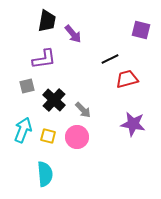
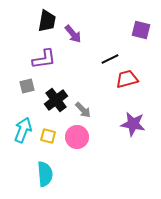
black cross: moved 2 px right; rotated 10 degrees clockwise
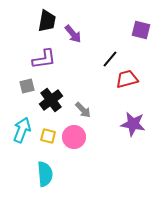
black line: rotated 24 degrees counterclockwise
black cross: moved 5 px left
cyan arrow: moved 1 px left
pink circle: moved 3 px left
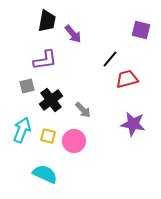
purple L-shape: moved 1 px right, 1 px down
pink circle: moved 4 px down
cyan semicircle: rotated 60 degrees counterclockwise
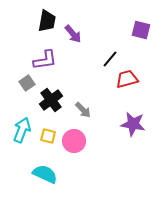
gray square: moved 3 px up; rotated 21 degrees counterclockwise
